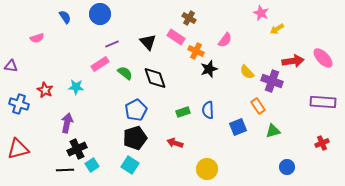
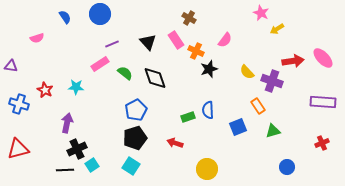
pink rectangle at (176, 37): moved 3 px down; rotated 24 degrees clockwise
green rectangle at (183, 112): moved 5 px right, 5 px down
cyan square at (130, 165): moved 1 px right, 1 px down
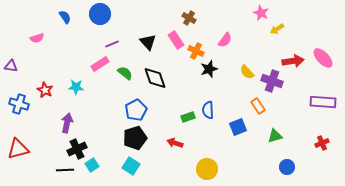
green triangle at (273, 131): moved 2 px right, 5 px down
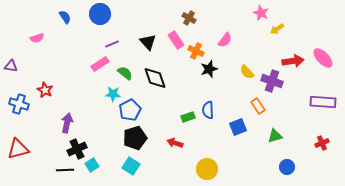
cyan star at (76, 87): moved 37 px right, 7 px down
blue pentagon at (136, 110): moved 6 px left
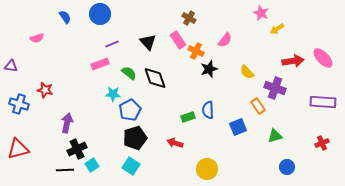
pink rectangle at (176, 40): moved 2 px right
pink rectangle at (100, 64): rotated 12 degrees clockwise
green semicircle at (125, 73): moved 4 px right
purple cross at (272, 81): moved 3 px right, 7 px down
red star at (45, 90): rotated 14 degrees counterclockwise
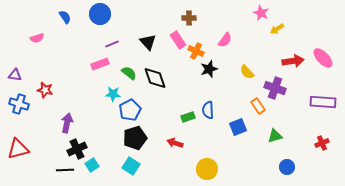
brown cross at (189, 18): rotated 32 degrees counterclockwise
purple triangle at (11, 66): moved 4 px right, 9 px down
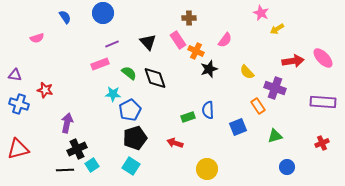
blue circle at (100, 14): moved 3 px right, 1 px up
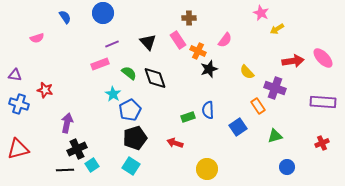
orange cross at (196, 51): moved 2 px right
cyan star at (113, 94): rotated 28 degrees clockwise
blue square at (238, 127): rotated 12 degrees counterclockwise
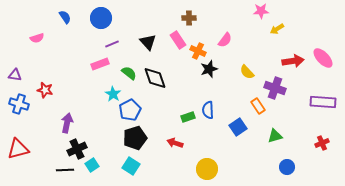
blue circle at (103, 13): moved 2 px left, 5 px down
pink star at (261, 13): moved 2 px up; rotated 28 degrees counterclockwise
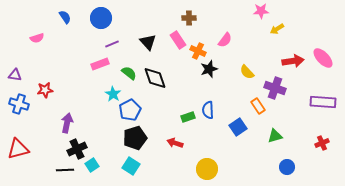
red star at (45, 90): rotated 21 degrees counterclockwise
